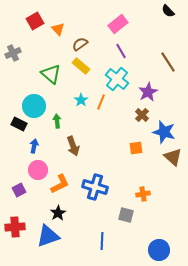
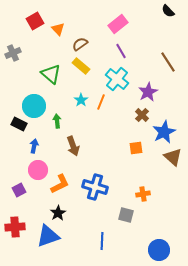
blue star: rotated 30 degrees clockwise
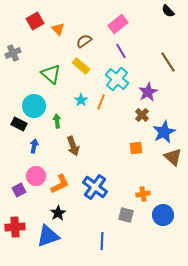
brown semicircle: moved 4 px right, 3 px up
pink circle: moved 2 px left, 6 px down
blue cross: rotated 20 degrees clockwise
blue circle: moved 4 px right, 35 px up
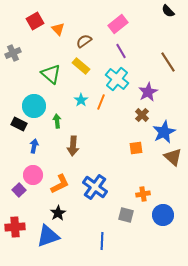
brown arrow: rotated 24 degrees clockwise
pink circle: moved 3 px left, 1 px up
purple square: rotated 16 degrees counterclockwise
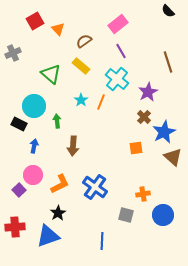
brown line: rotated 15 degrees clockwise
brown cross: moved 2 px right, 2 px down
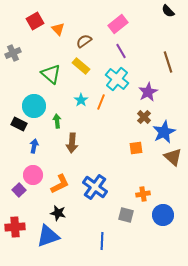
brown arrow: moved 1 px left, 3 px up
black star: rotated 28 degrees counterclockwise
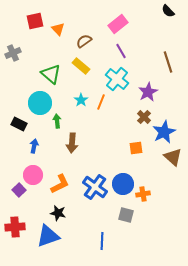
red square: rotated 18 degrees clockwise
cyan circle: moved 6 px right, 3 px up
blue circle: moved 40 px left, 31 px up
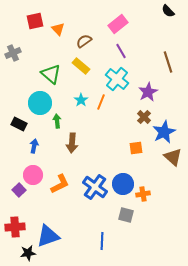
black star: moved 30 px left, 40 px down; rotated 21 degrees counterclockwise
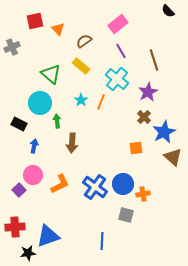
gray cross: moved 1 px left, 6 px up
brown line: moved 14 px left, 2 px up
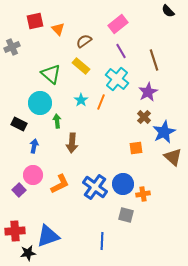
red cross: moved 4 px down
